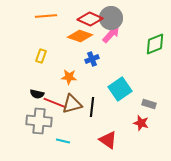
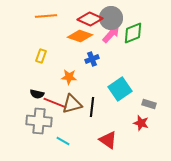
green diamond: moved 22 px left, 11 px up
cyan line: rotated 16 degrees clockwise
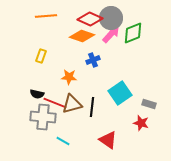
orange diamond: moved 2 px right
blue cross: moved 1 px right, 1 px down
cyan square: moved 4 px down
gray cross: moved 4 px right, 4 px up
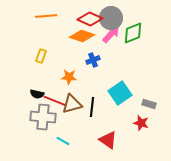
red line: moved 2 px up
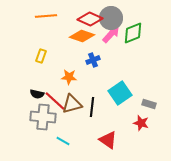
red line: rotated 20 degrees clockwise
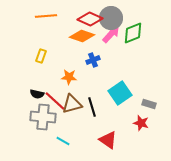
black line: rotated 24 degrees counterclockwise
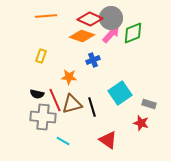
red line: moved 1 px up; rotated 25 degrees clockwise
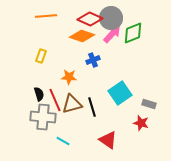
pink arrow: moved 1 px right
black semicircle: moved 2 px right; rotated 120 degrees counterclockwise
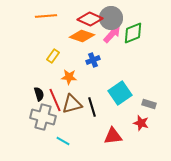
yellow rectangle: moved 12 px right; rotated 16 degrees clockwise
gray cross: rotated 10 degrees clockwise
red triangle: moved 5 px right, 4 px up; rotated 42 degrees counterclockwise
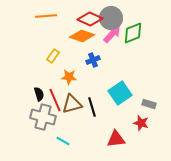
red triangle: moved 3 px right, 3 px down
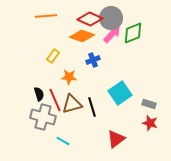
red star: moved 9 px right
red triangle: rotated 30 degrees counterclockwise
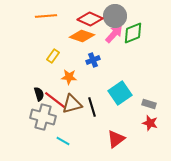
gray circle: moved 4 px right, 2 px up
pink arrow: moved 2 px right
red line: rotated 30 degrees counterclockwise
